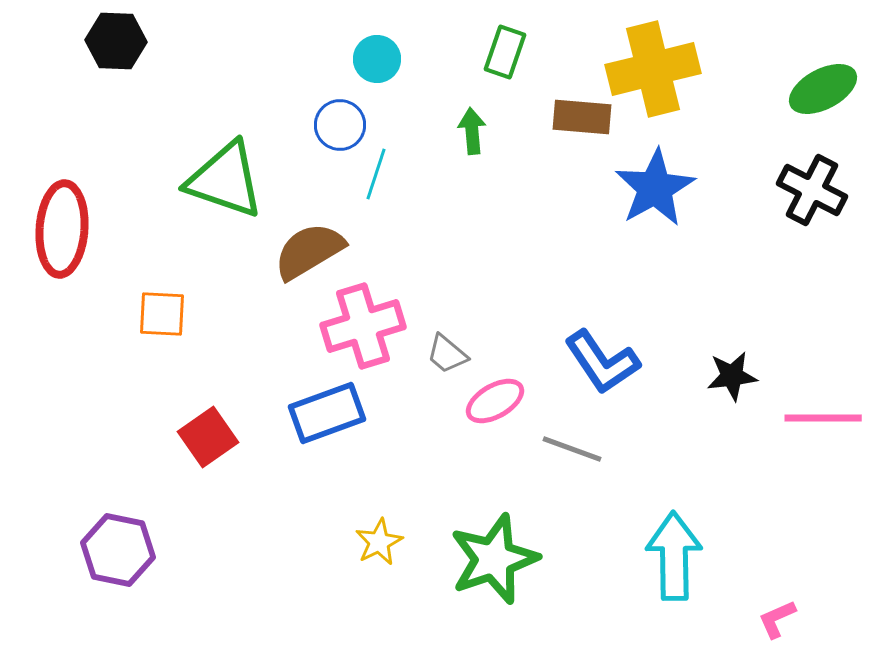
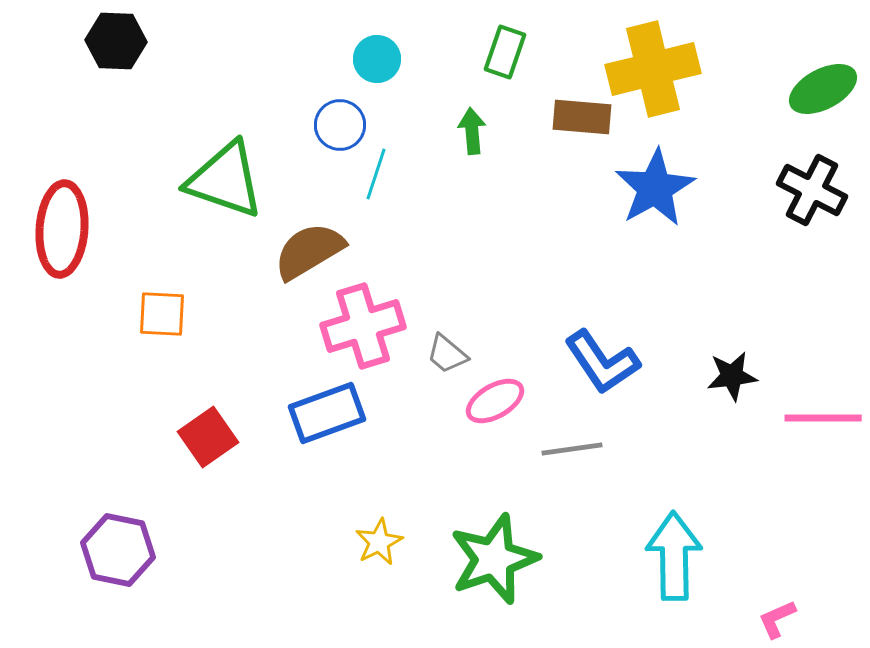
gray line: rotated 28 degrees counterclockwise
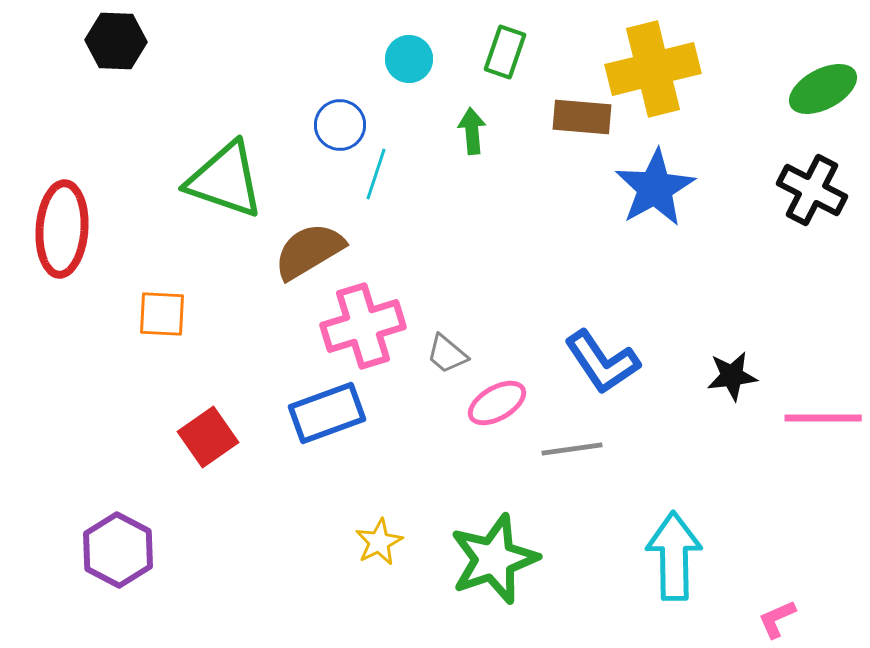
cyan circle: moved 32 px right
pink ellipse: moved 2 px right, 2 px down
purple hexagon: rotated 16 degrees clockwise
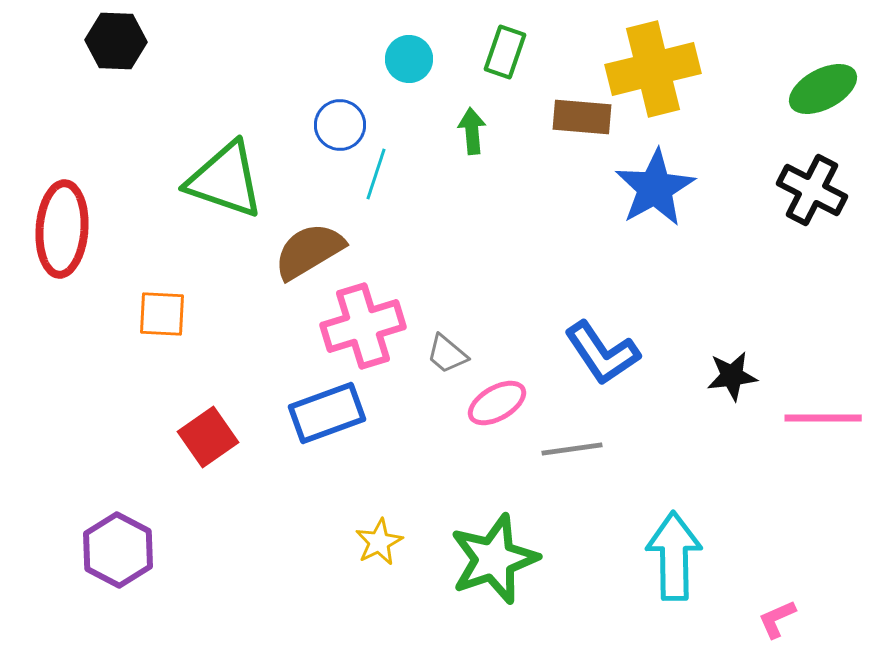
blue L-shape: moved 9 px up
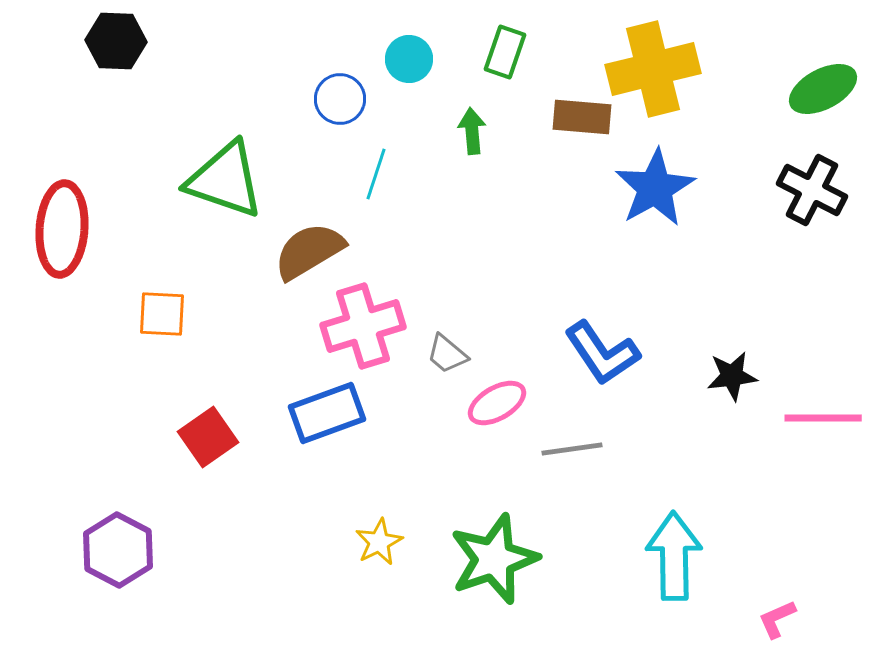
blue circle: moved 26 px up
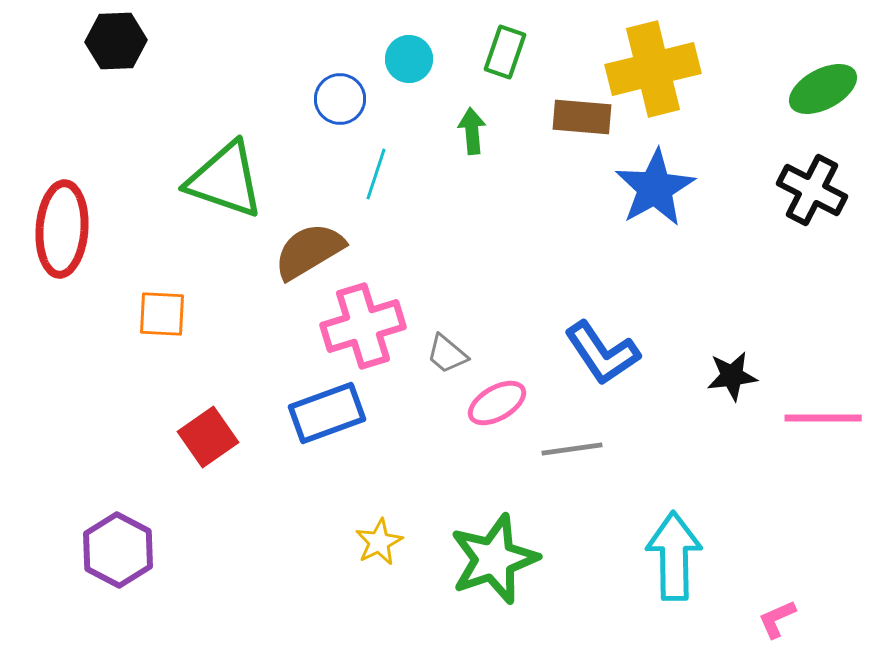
black hexagon: rotated 4 degrees counterclockwise
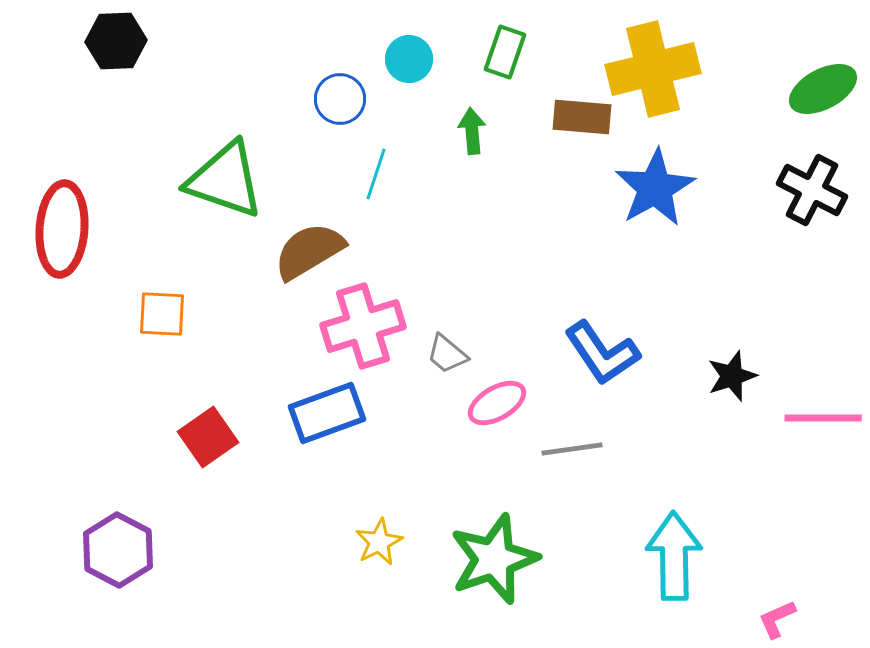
black star: rotated 12 degrees counterclockwise
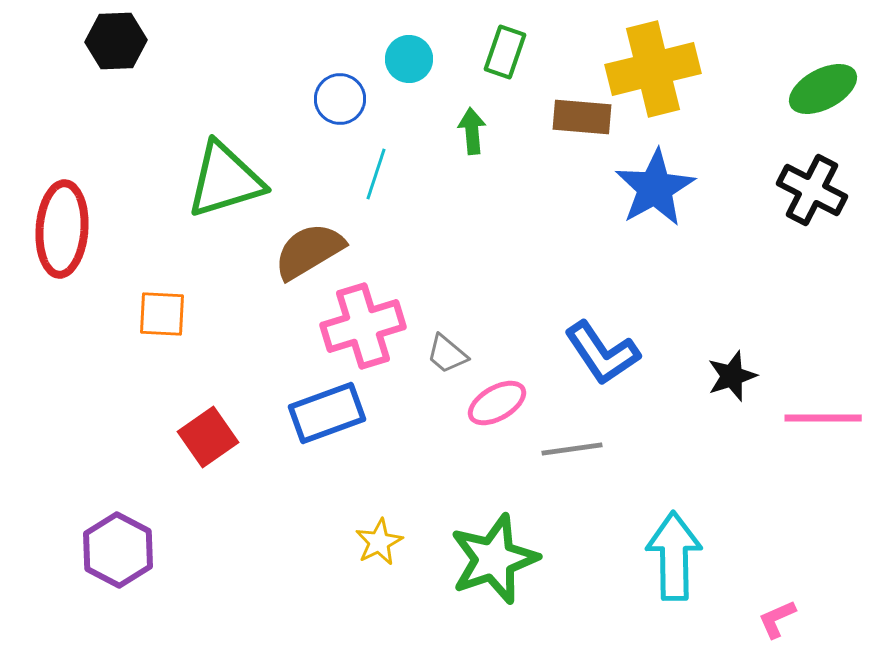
green triangle: rotated 36 degrees counterclockwise
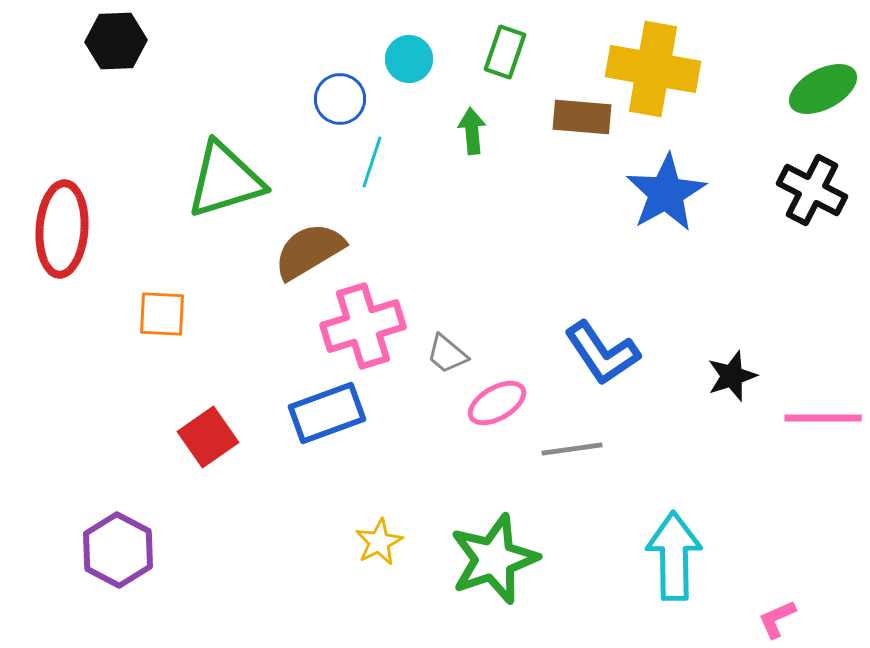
yellow cross: rotated 24 degrees clockwise
cyan line: moved 4 px left, 12 px up
blue star: moved 11 px right, 5 px down
